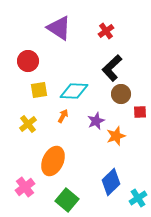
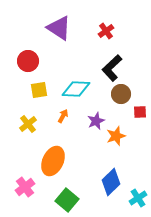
cyan diamond: moved 2 px right, 2 px up
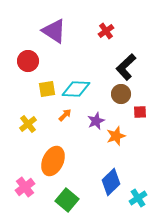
purple triangle: moved 5 px left, 3 px down
black L-shape: moved 14 px right, 1 px up
yellow square: moved 8 px right, 1 px up
orange arrow: moved 2 px right, 1 px up; rotated 16 degrees clockwise
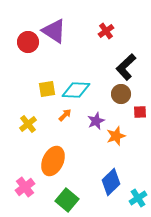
red circle: moved 19 px up
cyan diamond: moved 1 px down
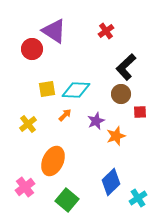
red circle: moved 4 px right, 7 px down
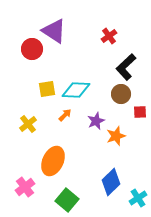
red cross: moved 3 px right, 5 px down
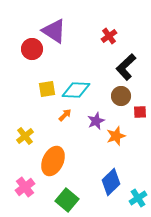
brown circle: moved 2 px down
yellow cross: moved 3 px left, 12 px down
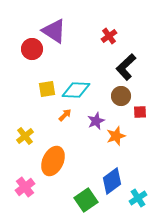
blue diamond: moved 1 px right, 1 px up; rotated 8 degrees clockwise
green square: moved 19 px right; rotated 15 degrees clockwise
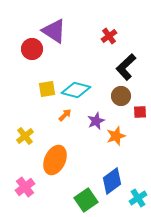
cyan diamond: rotated 12 degrees clockwise
orange ellipse: moved 2 px right, 1 px up
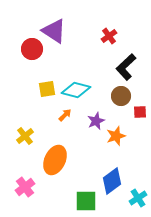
green square: moved 1 px down; rotated 35 degrees clockwise
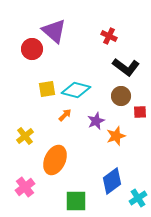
purple triangle: rotated 8 degrees clockwise
red cross: rotated 28 degrees counterclockwise
black L-shape: rotated 100 degrees counterclockwise
green square: moved 10 px left
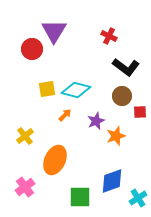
purple triangle: rotated 20 degrees clockwise
brown circle: moved 1 px right
blue diamond: rotated 16 degrees clockwise
green square: moved 4 px right, 4 px up
